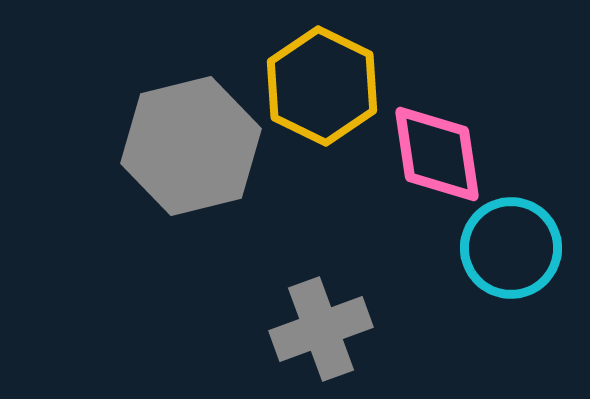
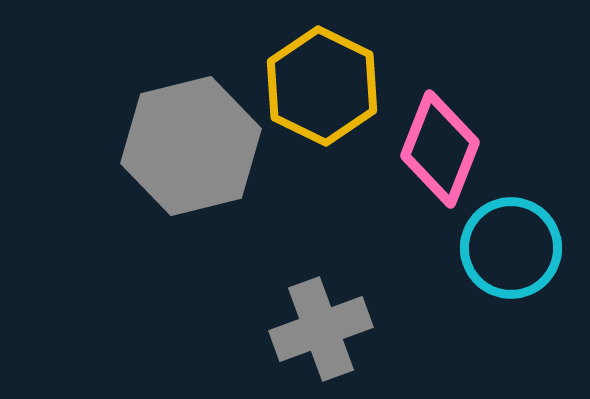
pink diamond: moved 3 px right, 5 px up; rotated 30 degrees clockwise
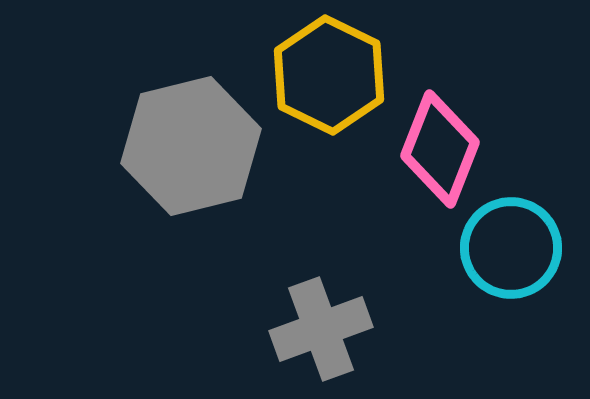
yellow hexagon: moved 7 px right, 11 px up
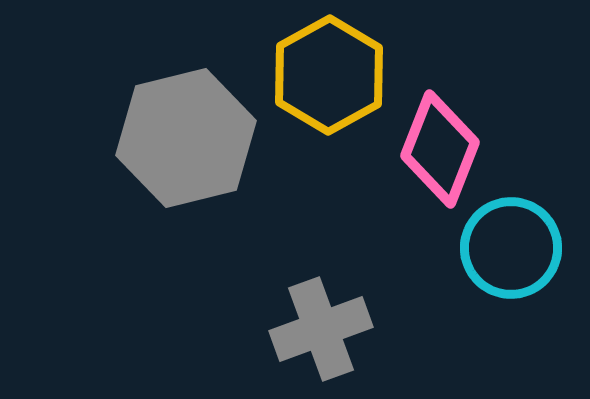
yellow hexagon: rotated 5 degrees clockwise
gray hexagon: moved 5 px left, 8 px up
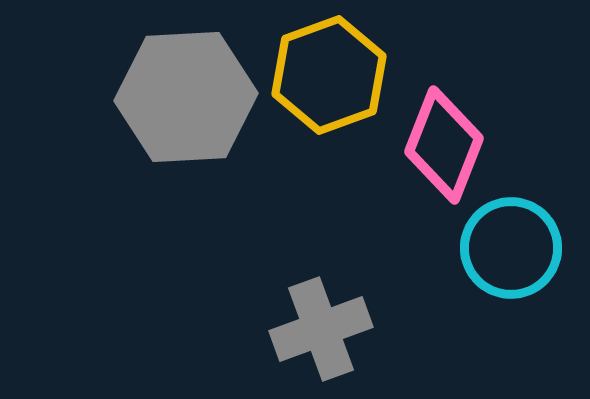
yellow hexagon: rotated 9 degrees clockwise
gray hexagon: moved 41 px up; rotated 11 degrees clockwise
pink diamond: moved 4 px right, 4 px up
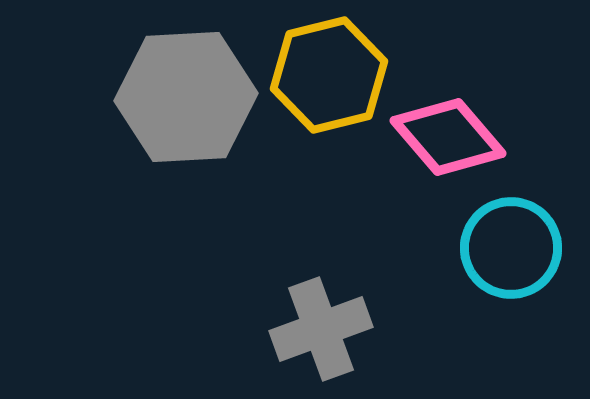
yellow hexagon: rotated 6 degrees clockwise
pink diamond: moved 4 px right, 8 px up; rotated 62 degrees counterclockwise
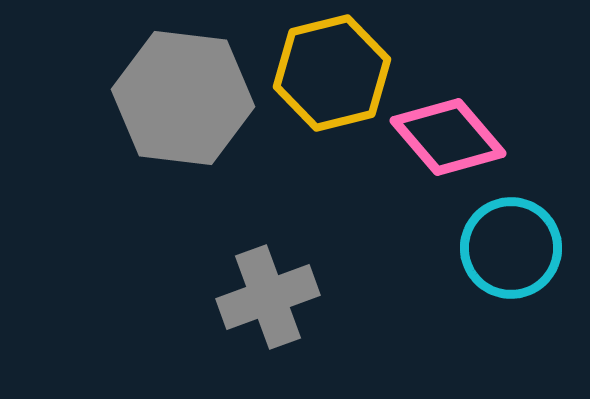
yellow hexagon: moved 3 px right, 2 px up
gray hexagon: moved 3 px left, 1 px down; rotated 10 degrees clockwise
gray cross: moved 53 px left, 32 px up
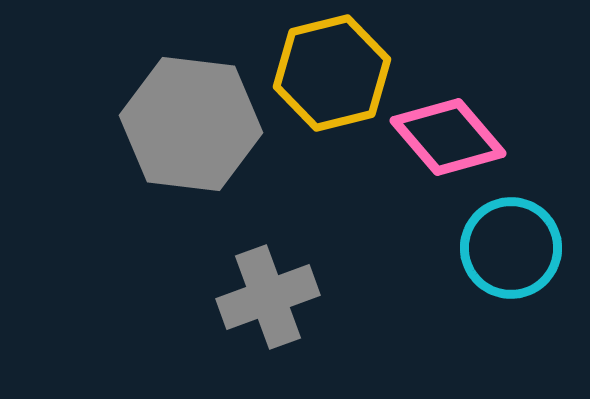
gray hexagon: moved 8 px right, 26 px down
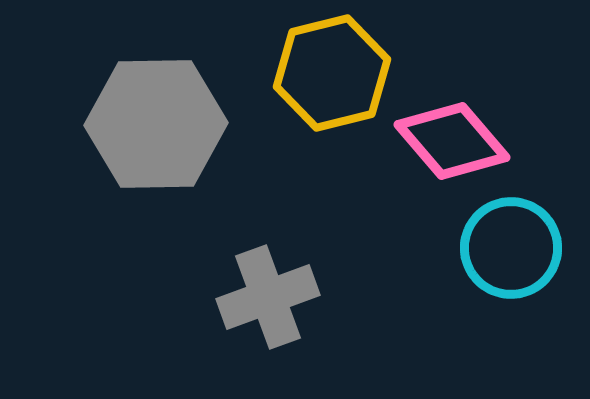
gray hexagon: moved 35 px left; rotated 8 degrees counterclockwise
pink diamond: moved 4 px right, 4 px down
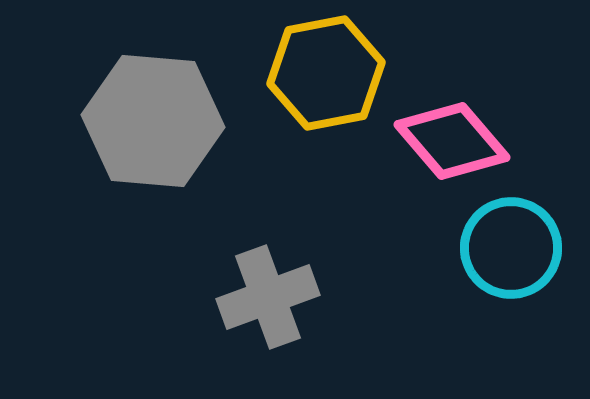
yellow hexagon: moved 6 px left; rotated 3 degrees clockwise
gray hexagon: moved 3 px left, 3 px up; rotated 6 degrees clockwise
